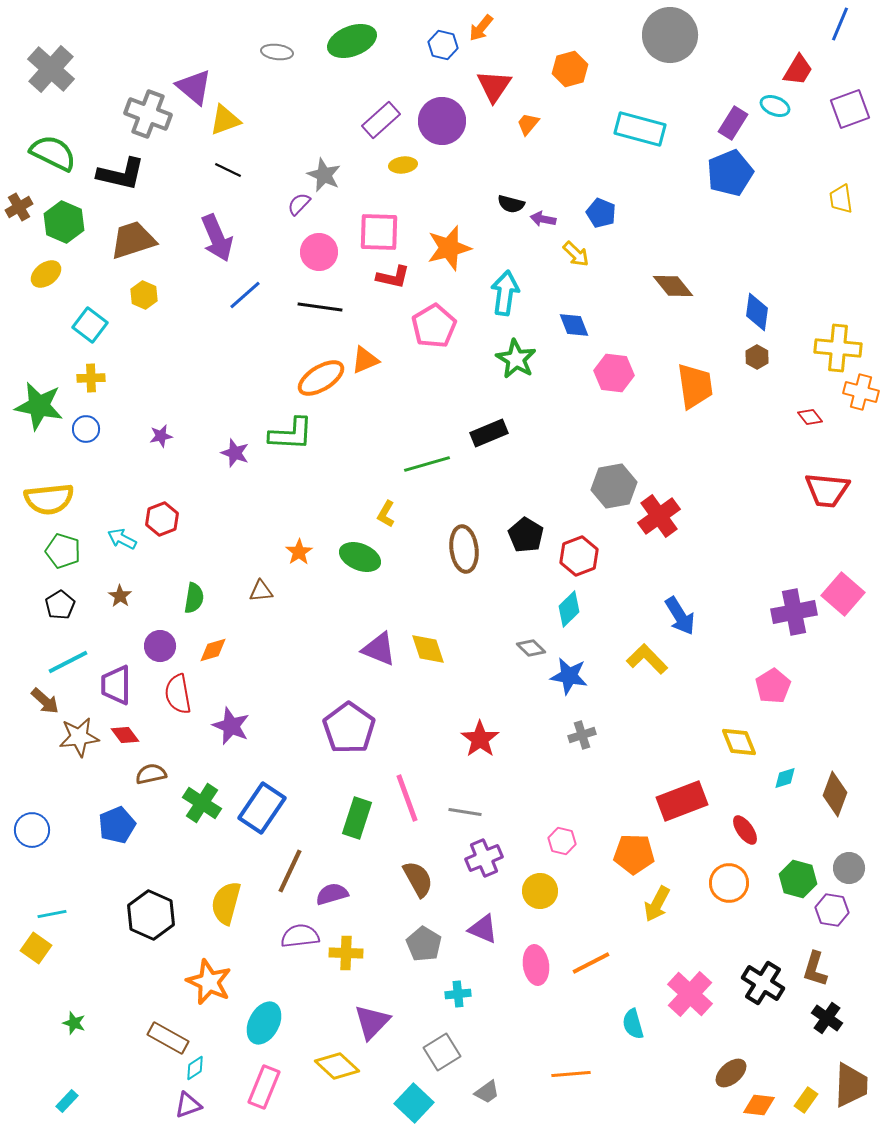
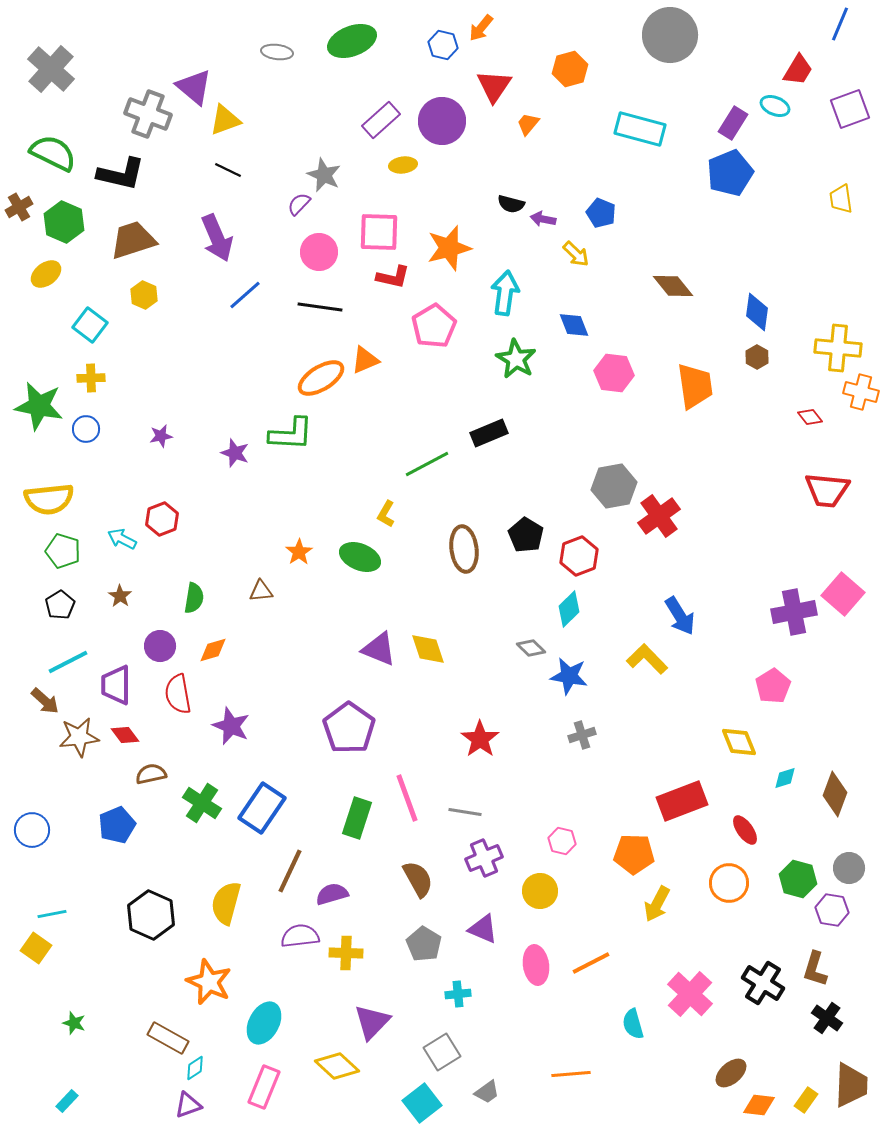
green line at (427, 464): rotated 12 degrees counterclockwise
cyan square at (414, 1103): moved 8 px right; rotated 9 degrees clockwise
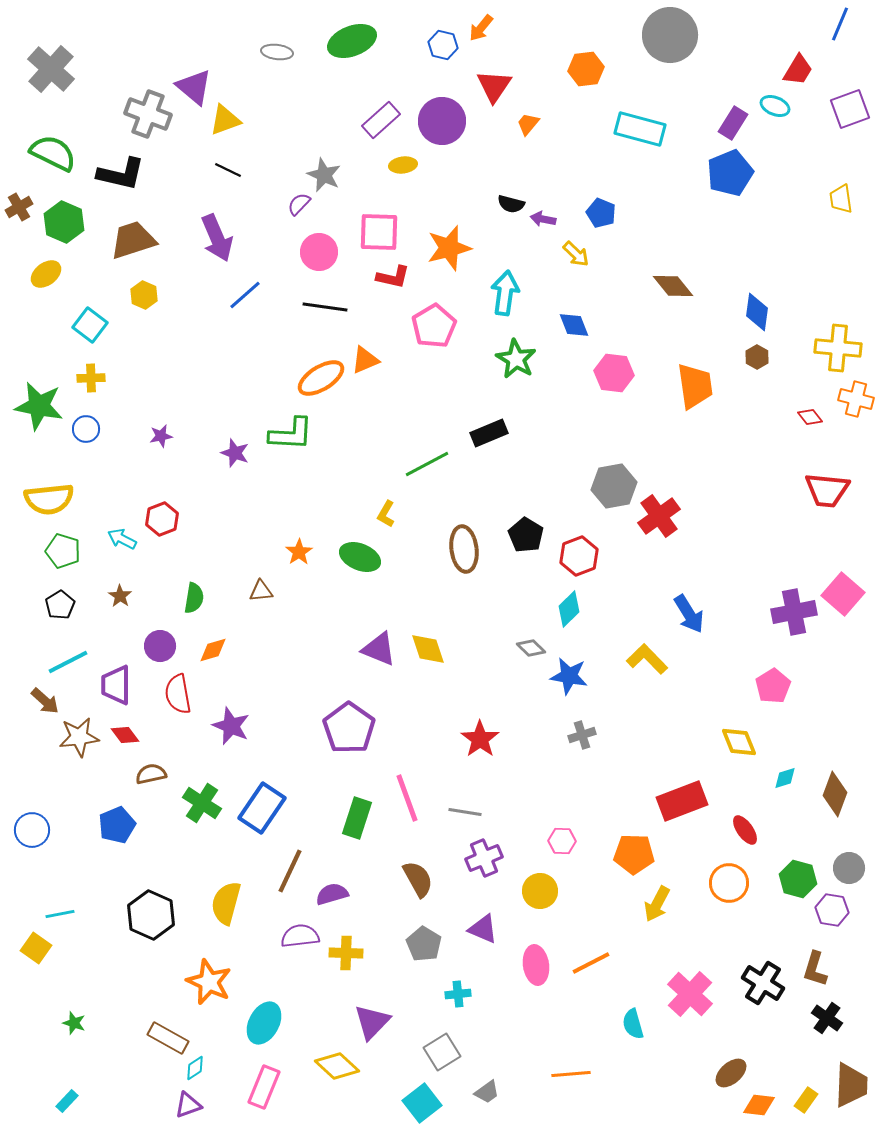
orange hexagon at (570, 69): moved 16 px right; rotated 8 degrees clockwise
black line at (320, 307): moved 5 px right
orange cross at (861, 392): moved 5 px left, 7 px down
blue arrow at (680, 616): moved 9 px right, 2 px up
pink hexagon at (562, 841): rotated 12 degrees counterclockwise
cyan line at (52, 914): moved 8 px right
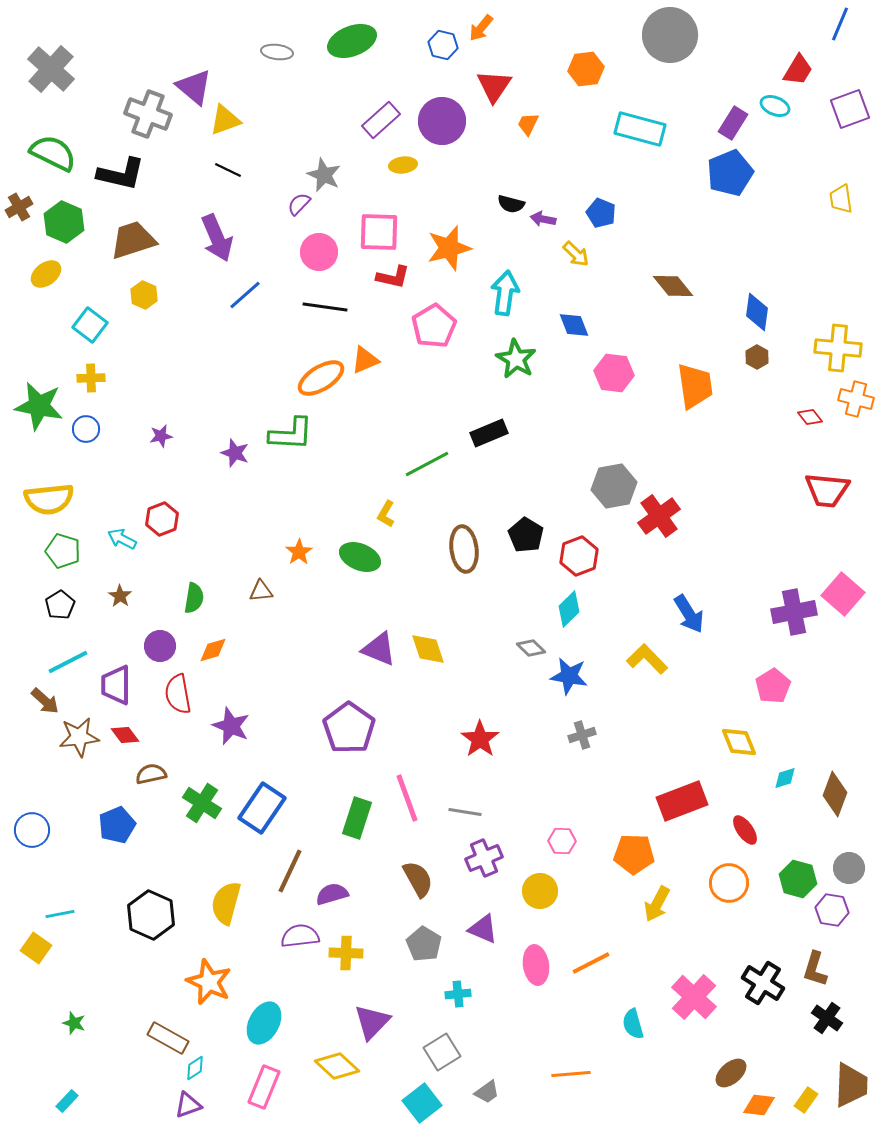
orange trapezoid at (528, 124): rotated 15 degrees counterclockwise
pink cross at (690, 994): moved 4 px right, 3 px down
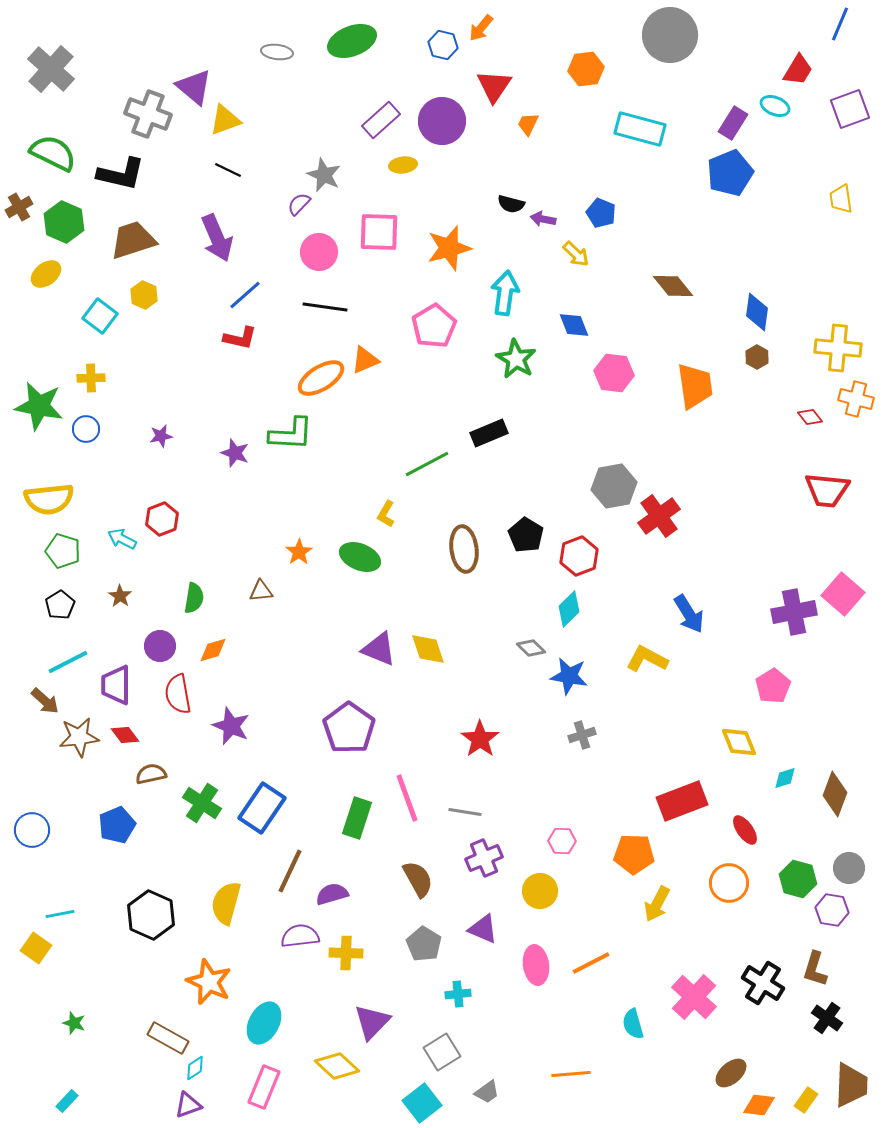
red L-shape at (393, 277): moved 153 px left, 61 px down
cyan square at (90, 325): moved 10 px right, 9 px up
yellow L-shape at (647, 659): rotated 18 degrees counterclockwise
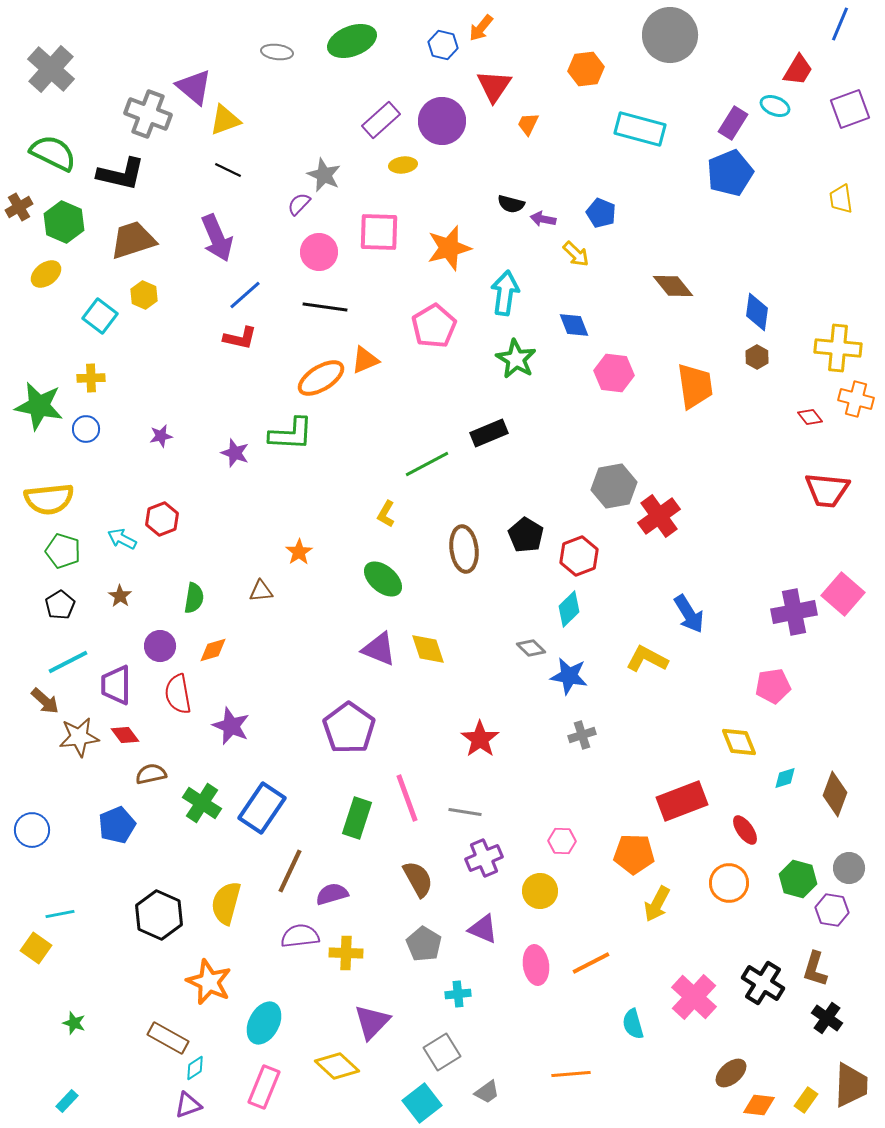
green ellipse at (360, 557): moved 23 px right, 22 px down; rotated 18 degrees clockwise
pink pentagon at (773, 686): rotated 24 degrees clockwise
black hexagon at (151, 915): moved 8 px right
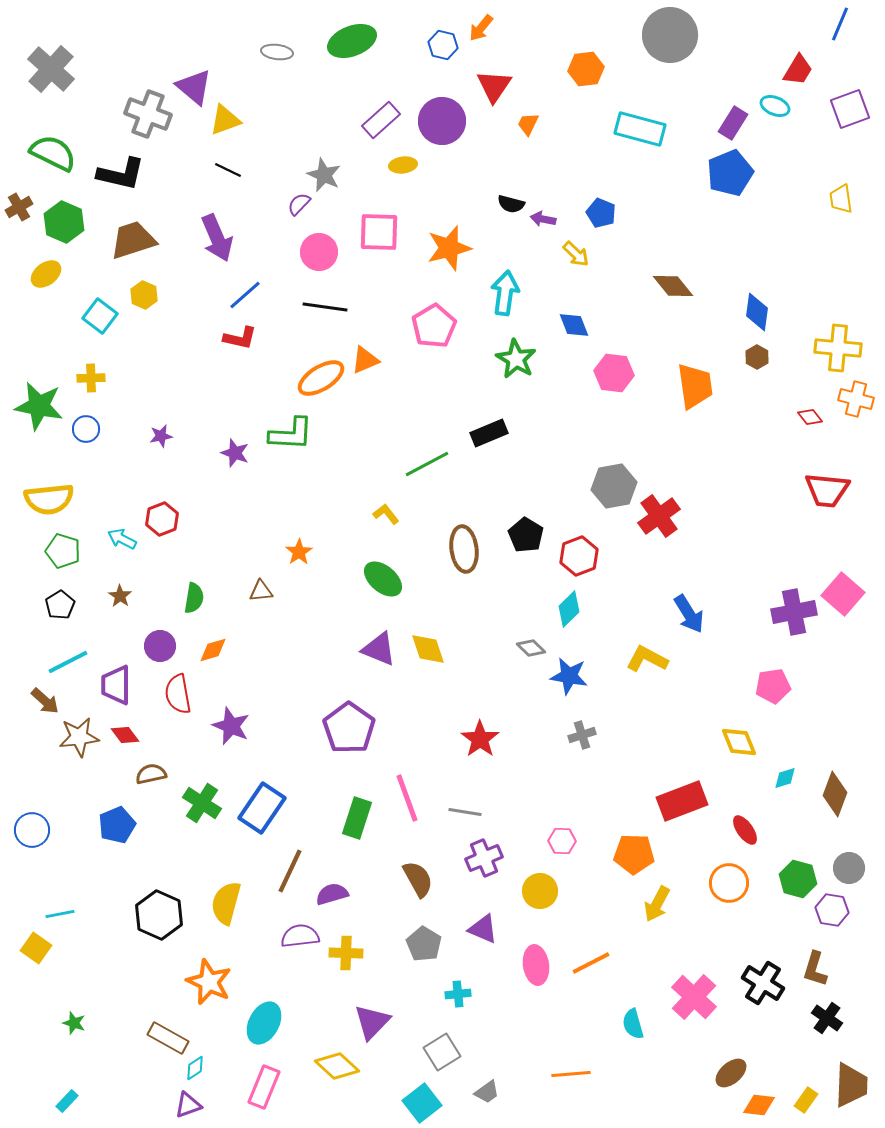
yellow L-shape at (386, 514): rotated 112 degrees clockwise
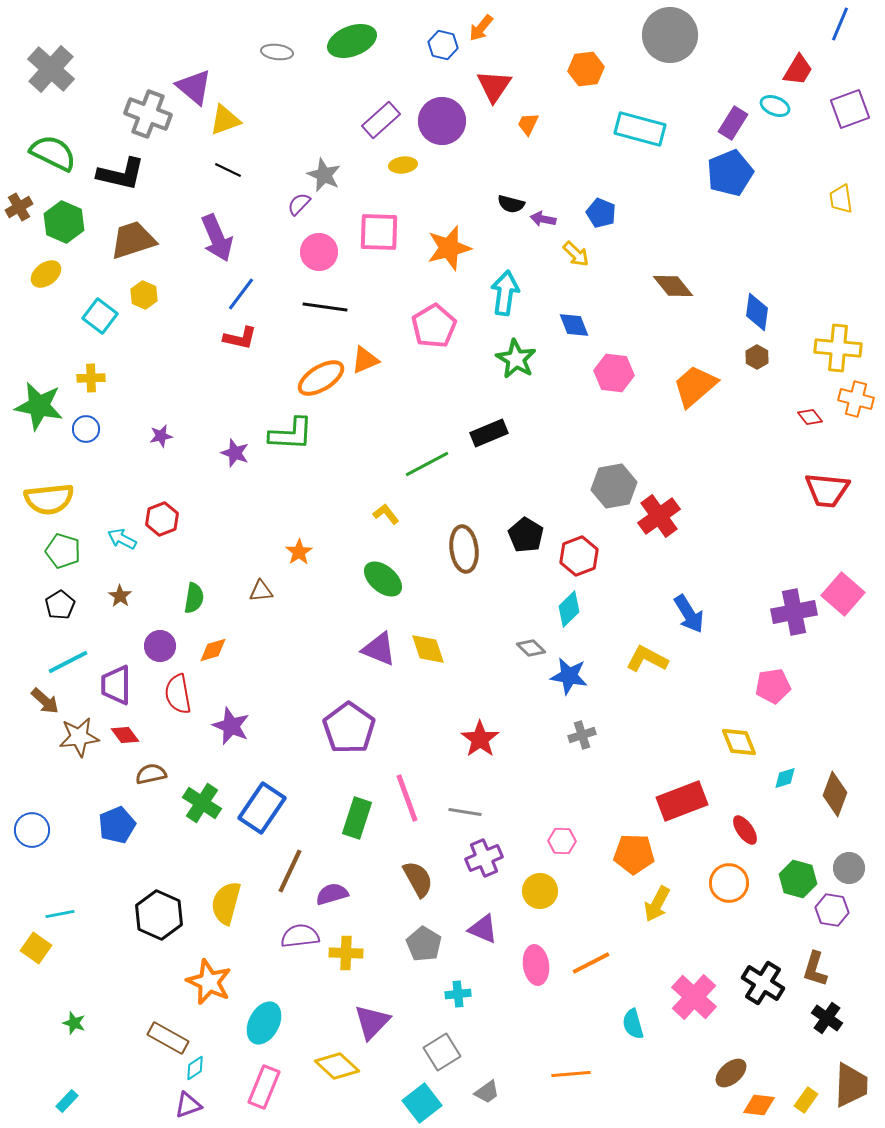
blue line at (245, 295): moved 4 px left, 1 px up; rotated 12 degrees counterclockwise
orange trapezoid at (695, 386): rotated 123 degrees counterclockwise
